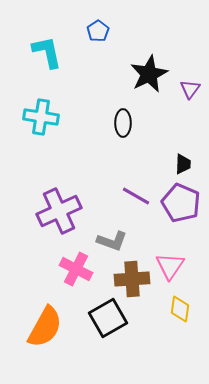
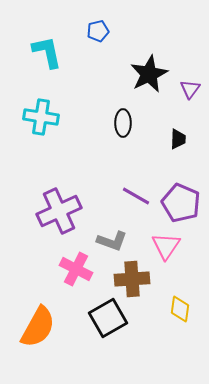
blue pentagon: rotated 20 degrees clockwise
black trapezoid: moved 5 px left, 25 px up
pink triangle: moved 4 px left, 20 px up
orange semicircle: moved 7 px left
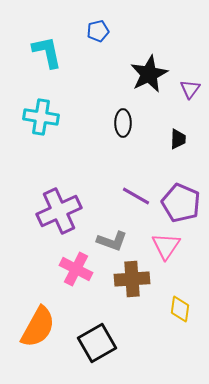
black square: moved 11 px left, 25 px down
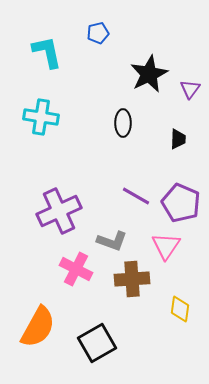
blue pentagon: moved 2 px down
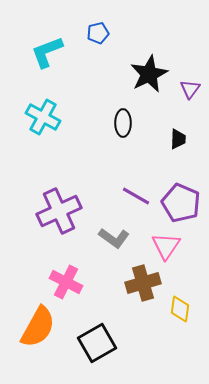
cyan L-shape: rotated 99 degrees counterclockwise
cyan cross: moved 2 px right; rotated 20 degrees clockwise
gray L-shape: moved 2 px right, 3 px up; rotated 16 degrees clockwise
pink cross: moved 10 px left, 13 px down
brown cross: moved 11 px right, 4 px down; rotated 12 degrees counterclockwise
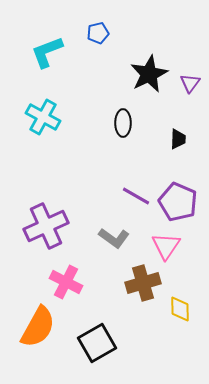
purple triangle: moved 6 px up
purple pentagon: moved 3 px left, 1 px up
purple cross: moved 13 px left, 15 px down
yellow diamond: rotated 8 degrees counterclockwise
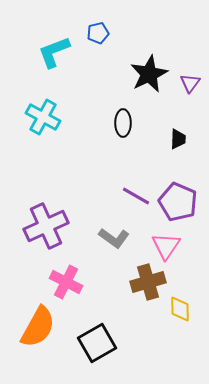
cyan L-shape: moved 7 px right
brown cross: moved 5 px right, 1 px up
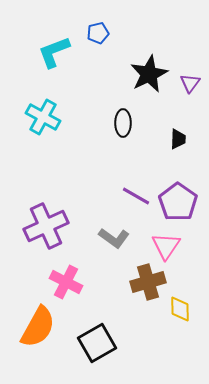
purple pentagon: rotated 12 degrees clockwise
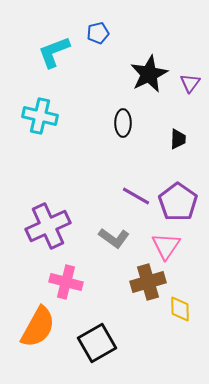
cyan cross: moved 3 px left, 1 px up; rotated 16 degrees counterclockwise
purple cross: moved 2 px right
pink cross: rotated 12 degrees counterclockwise
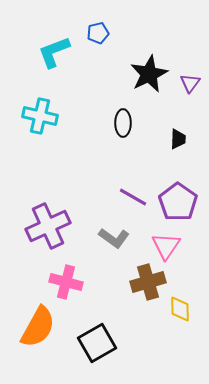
purple line: moved 3 px left, 1 px down
